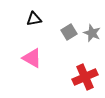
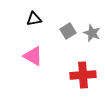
gray square: moved 1 px left, 1 px up
pink triangle: moved 1 px right, 2 px up
red cross: moved 2 px left, 2 px up; rotated 20 degrees clockwise
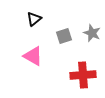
black triangle: rotated 28 degrees counterclockwise
gray square: moved 4 px left, 5 px down; rotated 14 degrees clockwise
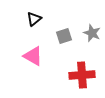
red cross: moved 1 px left
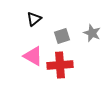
gray square: moved 2 px left
red cross: moved 22 px left, 10 px up
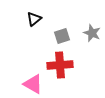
pink triangle: moved 28 px down
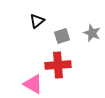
black triangle: moved 3 px right, 2 px down
red cross: moved 2 px left
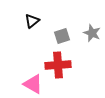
black triangle: moved 5 px left
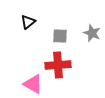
black triangle: moved 4 px left, 1 px down
gray square: moved 2 px left; rotated 21 degrees clockwise
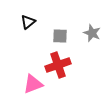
red cross: rotated 15 degrees counterclockwise
pink triangle: rotated 50 degrees counterclockwise
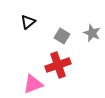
gray square: moved 2 px right; rotated 28 degrees clockwise
